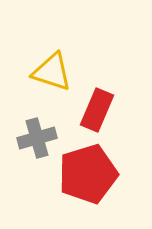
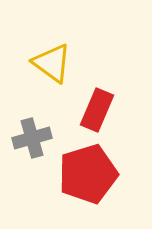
yellow triangle: moved 9 px up; rotated 18 degrees clockwise
gray cross: moved 5 px left
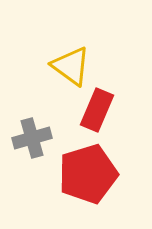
yellow triangle: moved 19 px right, 3 px down
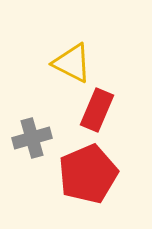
yellow triangle: moved 1 px right, 3 px up; rotated 9 degrees counterclockwise
red pentagon: rotated 6 degrees counterclockwise
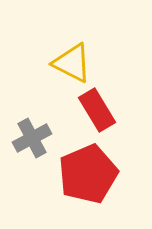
red rectangle: rotated 54 degrees counterclockwise
gray cross: rotated 12 degrees counterclockwise
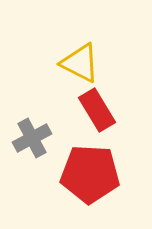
yellow triangle: moved 8 px right
red pentagon: moved 2 px right; rotated 26 degrees clockwise
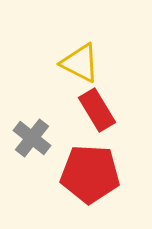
gray cross: rotated 24 degrees counterclockwise
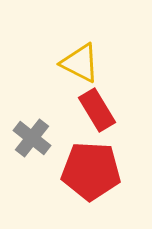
red pentagon: moved 1 px right, 3 px up
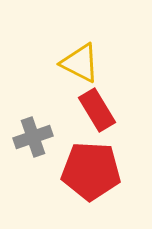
gray cross: moved 1 px right, 1 px up; rotated 33 degrees clockwise
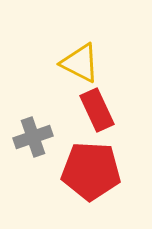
red rectangle: rotated 6 degrees clockwise
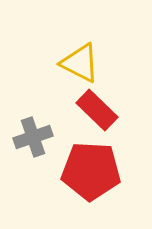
red rectangle: rotated 21 degrees counterclockwise
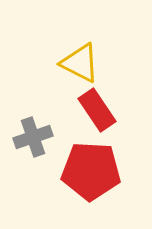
red rectangle: rotated 12 degrees clockwise
